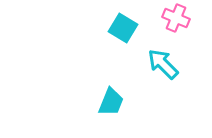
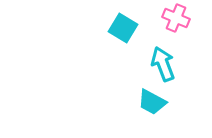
cyan arrow: rotated 24 degrees clockwise
cyan trapezoid: moved 41 px right; rotated 96 degrees clockwise
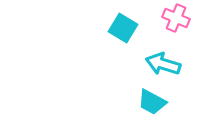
cyan arrow: rotated 52 degrees counterclockwise
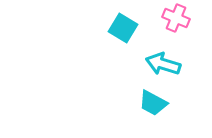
cyan trapezoid: moved 1 px right, 1 px down
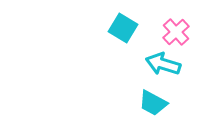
pink cross: moved 14 px down; rotated 24 degrees clockwise
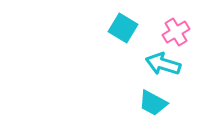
pink cross: rotated 12 degrees clockwise
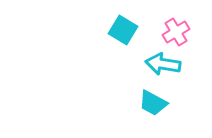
cyan square: moved 2 px down
cyan arrow: rotated 8 degrees counterclockwise
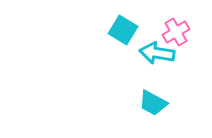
cyan arrow: moved 6 px left, 11 px up
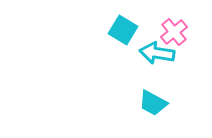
pink cross: moved 2 px left; rotated 8 degrees counterclockwise
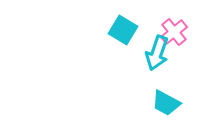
cyan arrow: rotated 80 degrees counterclockwise
cyan trapezoid: moved 13 px right
